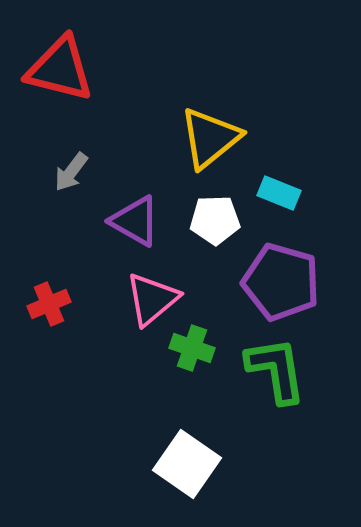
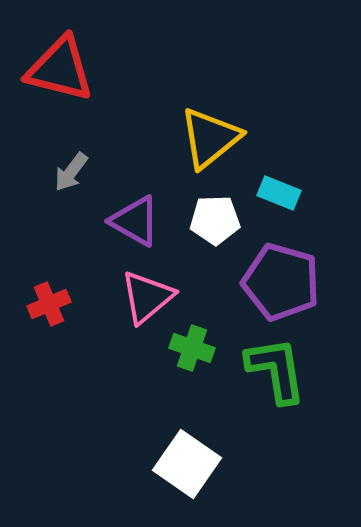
pink triangle: moved 5 px left, 2 px up
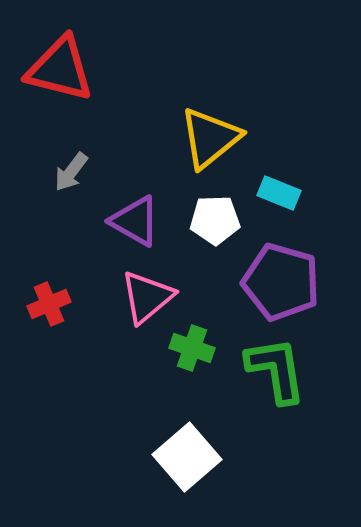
white square: moved 7 px up; rotated 14 degrees clockwise
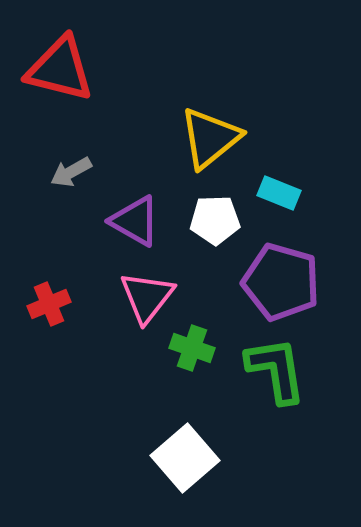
gray arrow: rotated 24 degrees clockwise
pink triangle: rotated 12 degrees counterclockwise
white square: moved 2 px left, 1 px down
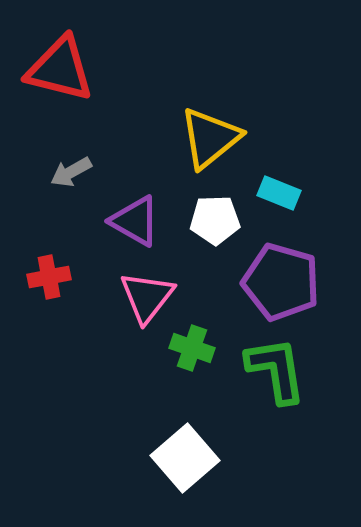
red cross: moved 27 px up; rotated 12 degrees clockwise
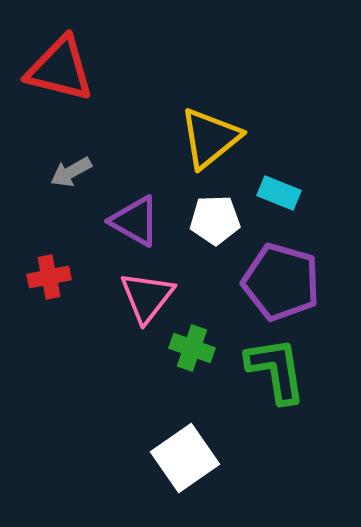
white square: rotated 6 degrees clockwise
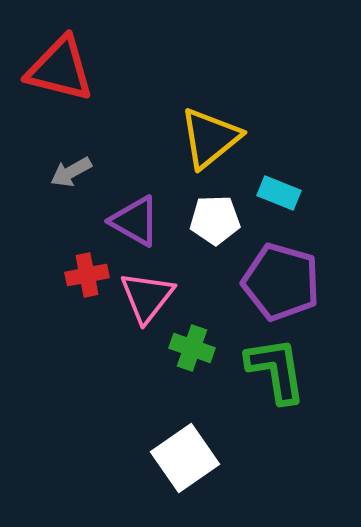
red cross: moved 38 px right, 2 px up
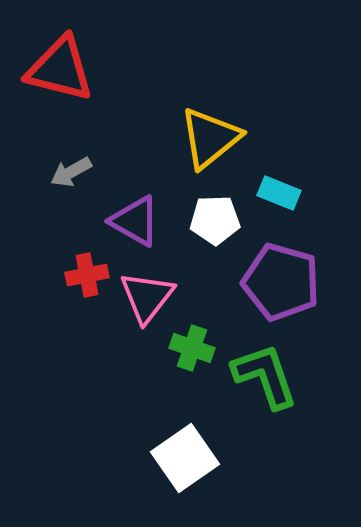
green L-shape: moved 11 px left, 6 px down; rotated 10 degrees counterclockwise
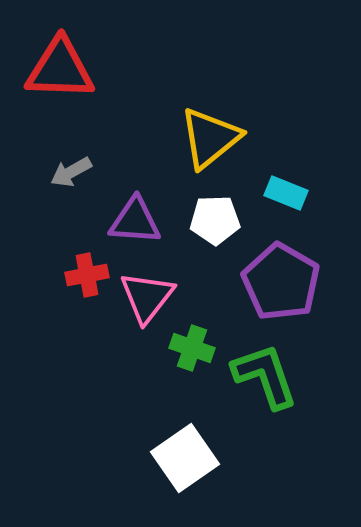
red triangle: rotated 12 degrees counterclockwise
cyan rectangle: moved 7 px right
purple triangle: rotated 26 degrees counterclockwise
purple pentagon: rotated 14 degrees clockwise
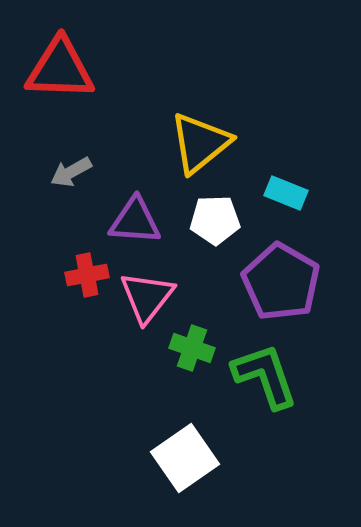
yellow triangle: moved 10 px left, 5 px down
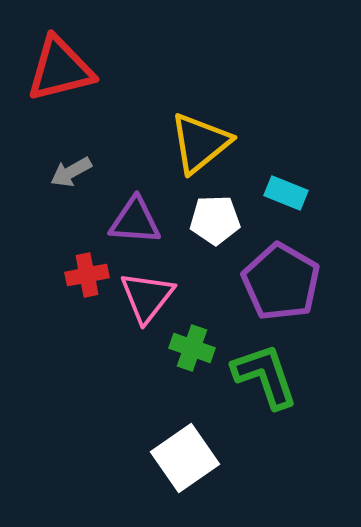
red triangle: rotated 16 degrees counterclockwise
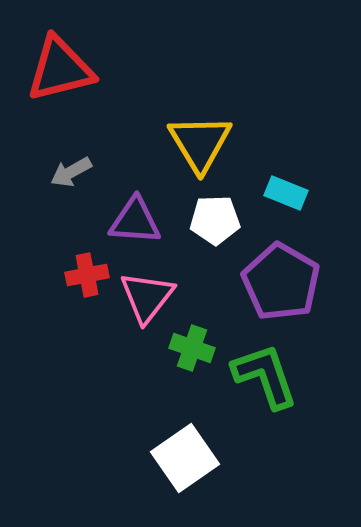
yellow triangle: rotated 22 degrees counterclockwise
